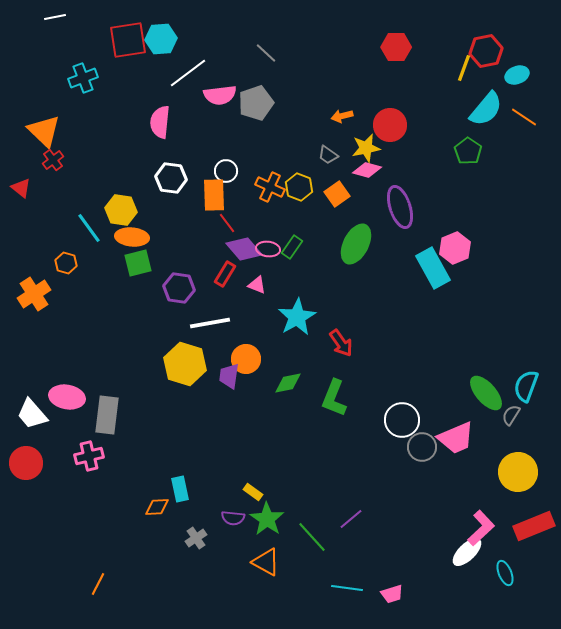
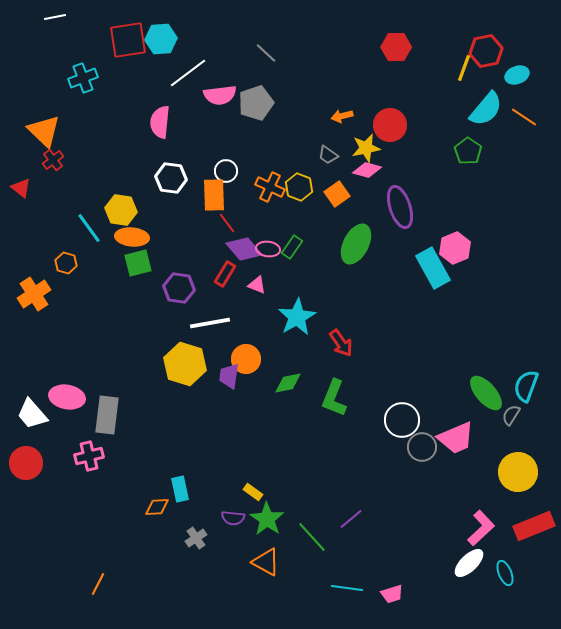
white ellipse at (467, 552): moved 2 px right, 11 px down
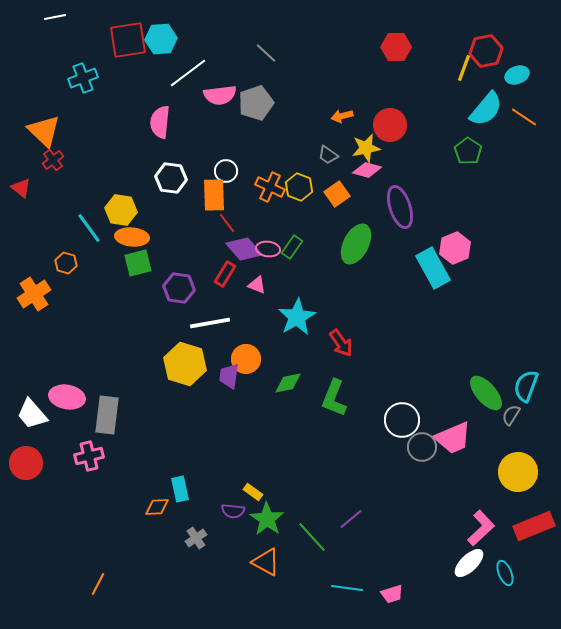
pink trapezoid at (456, 438): moved 3 px left
purple semicircle at (233, 518): moved 7 px up
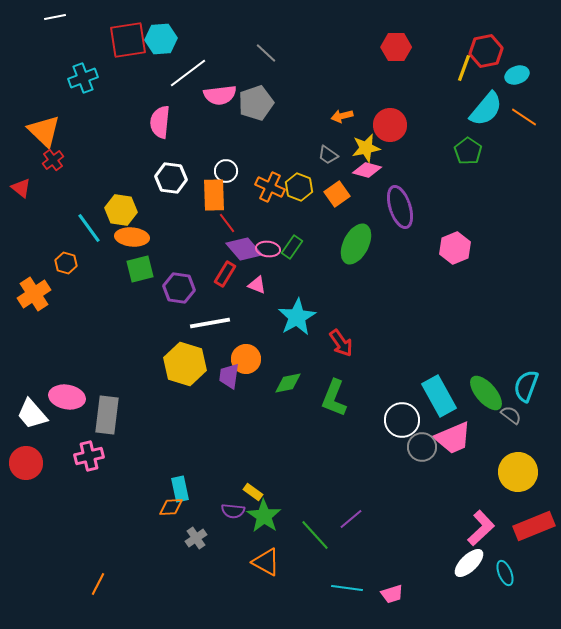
green square at (138, 263): moved 2 px right, 6 px down
cyan rectangle at (433, 268): moved 6 px right, 128 px down
gray semicircle at (511, 415): rotated 95 degrees clockwise
orange diamond at (157, 507): moved 14 px right
green star at (267, 519): moved 3 px left, 3 px up
green line at (312, 537): moved 3 px right, 2 px up
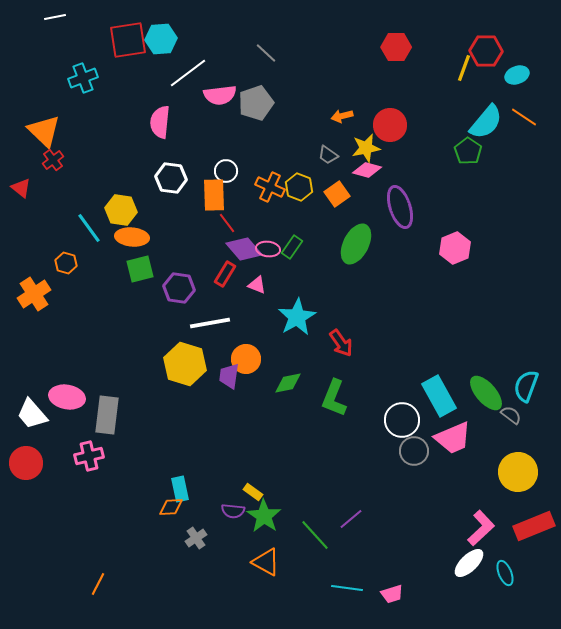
red hexagon at (486, 51): rotated 12 degrees clockwise
cyan semicircle at (486, 109): moved 13 px down
gray circle at (422, 447): moved 8 px left, 4 px down
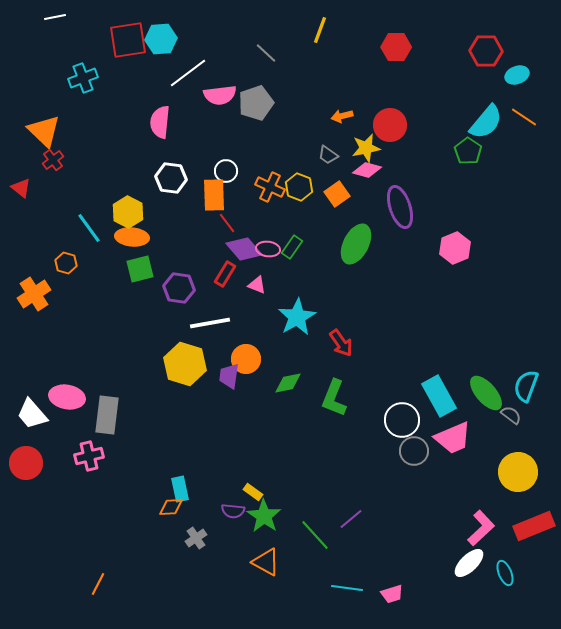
yellow line at (464, 68): moved 144 px left, 38 px up
yellow hexagon at (121, 210): moved 7 px right, 2 px down; rotated 20 degrees clockwise
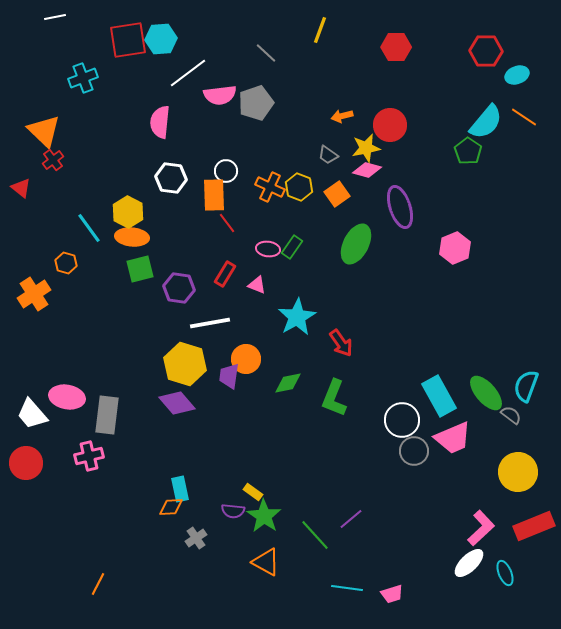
purple diamond at (244, 249): moved 67 px left, 154 px down
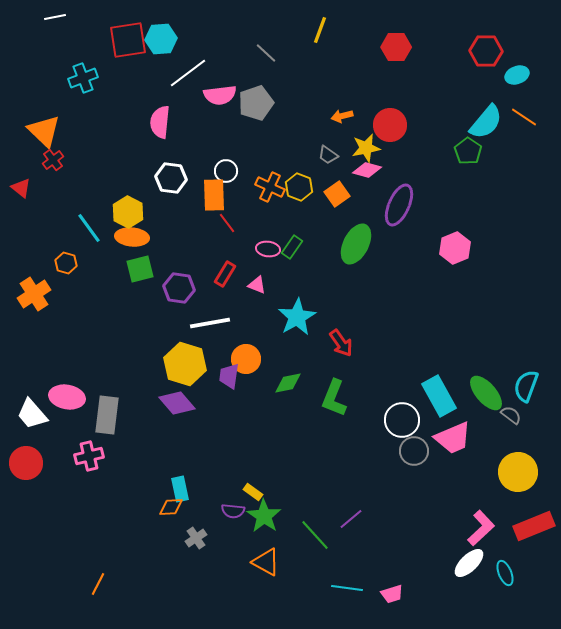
purple ellipse at (400, 207): moved 1 px left, 2 px up; rotated 42 degrees clockwise
